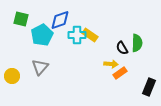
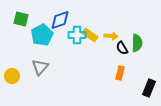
yellow arrow: moved 28 px up
orange rectangle: rotated 40 degrees counterclockwise
black rectangle: moved 1 px down
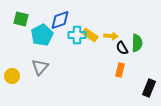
orange rectangle: moved 3 px up
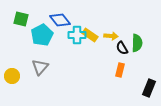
blue diamond: rotated 70 degrees clockwise
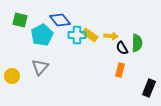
green square: moved 1 px left, 1 px down
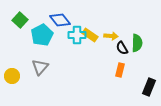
green square: rotated 28 degrees clockwise
black rectangle: moved 1 px up
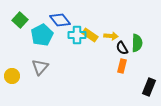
orange rectangle: moved 2 px right, 4 px up
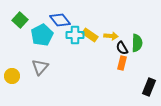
cyan cross: moved 2 px left
orange rectangle: moved 3 px up
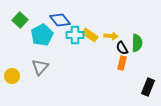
black rectangle: moved 1 px left
